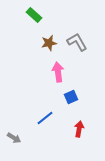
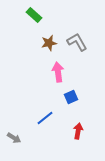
red arrow: moved 1 px left, 2 px down
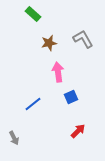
green rectangle: moved 1 px left, 1 px up
gray L-shape: moved 6 px right, 3 px up
blue line: moved 12 px left, 14 px up
red arrow: rotated 35 degrees clockwise
gray arrow: rotated 32 degrees clockwise
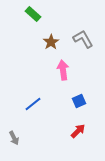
brown star: moved 2 px right, 1 px up; rotated 21 degrees counterclockwise
pink arrow: moved 5 px right, 2 px up
blue square: moved 8 px right, 4 px down
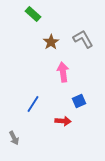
pink arrow: moved 2 px down
blue line: rotated 18 degrees counterclockwise
red arrow: moved 15 px left, 10 px up; rotated 49 degrees clockwise
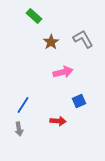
green rectangle: moved 1 px right, 2 px down
pink arrow: rotated 84 degrees clockwise
blue line: moved 10 px left, 1 px down
red arrow: moved 5 px left
gray arrow: moved 5 px right, 9 px up; rotated 16 degrees clockwise
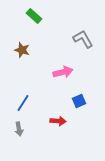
brown star: moved 29 px left, 8 px down; rotated 21 degrees counterclockwise
blue line: moved 2 px up
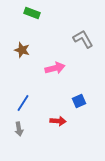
green rectangle: moved 2 px left, 3 px up; rotated 21 degrees counterclockwise
pink arrow: moved 8 px left, 4 px up
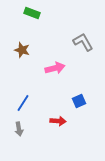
gray L-shape: moved 3 px down
